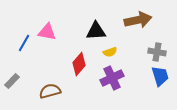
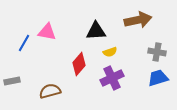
blue trapezoid: moved 2 px left, 2 px down; rotated 90 degrees counterclockwise
gray rectangle: rotated 35 degrees clockwise
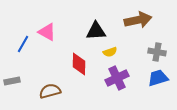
pink triangle: rotated 18 degrees clockwise
blue line: moved 1 px left, 1 px down
red diamond: rotated 40 degrees counterclockwise
purple cross: moved 5 px right
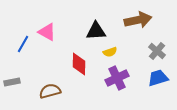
gray cross: moved 1 px up; rotated 30 degrees clockwise
gray rectangle: moved 1 px down
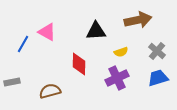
yellow semicircle: moved 11 px right
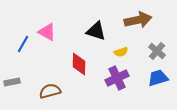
black triangle: rotated 20 degrees clockwise
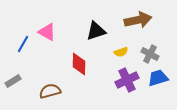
black triangle: rotated 35 degrees counterclockwise
gray cross: moved 7 px left, 3 px down; rotated 12 degrees counterclockwise
purple cross: moved 10 px right, 2 px down
gray rectangle: moved 1 px right, 1 px up; rotated 21 degrees counterclockwise
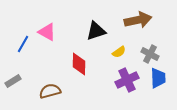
yellow semicircle: moved 2 px left; rotated 16 degrees counterclockwise
blue trapezoid: rotated 105 degrees clockwise
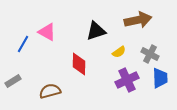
blue trapezoid: moved 2 px right
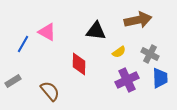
black triangle: rotated 25 degrees clockwise
brown semicircle: rotated 65 degrees clockwise
